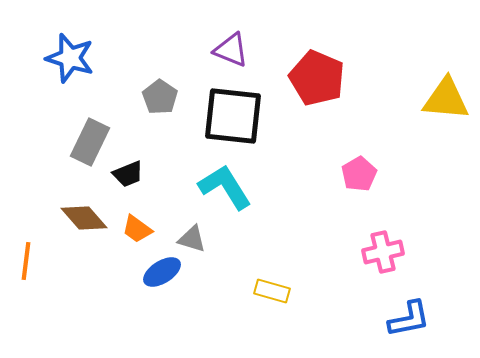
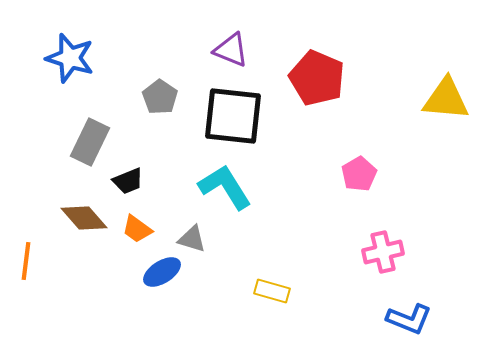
black trapezoid: moved 7 px down
blue L-shape: rotated 33 degrees clockwise
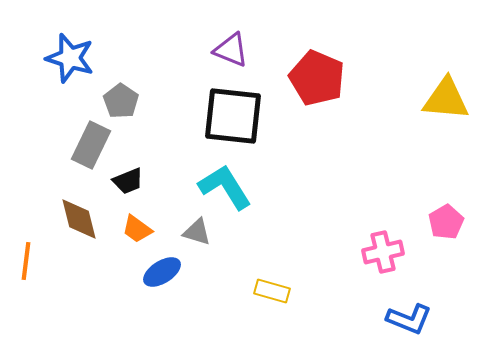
gray pentagon: moved 39 px left, 4 px down
gray rectangle: moved 1 px right, 3 px down
pink pentagon: moved 87 px right, 48 px down
brown diamond: moved 5 px left, 1 px down; rotated 27 degrees clockwise
gray triangle: moved 5 px right, 7 px up
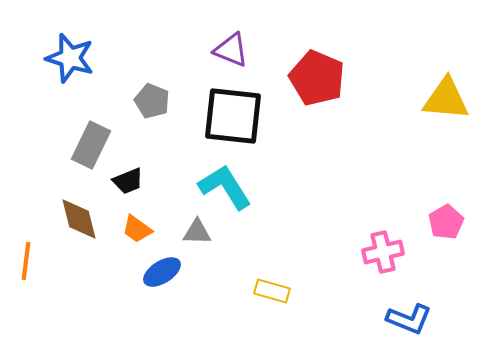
gray pentagon: moved 31 px right; rotated 12 degrees counterclockwise
gray triangle: rotated 16 degrees counterclockwise
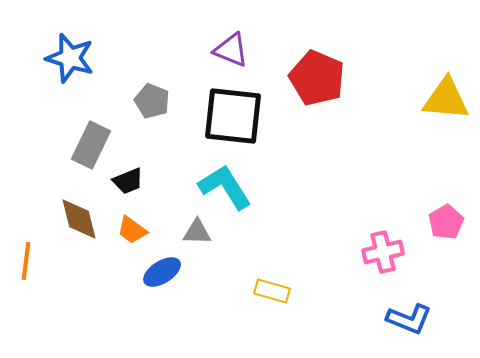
orange trapezoid: moved 5 px left, 1 px down
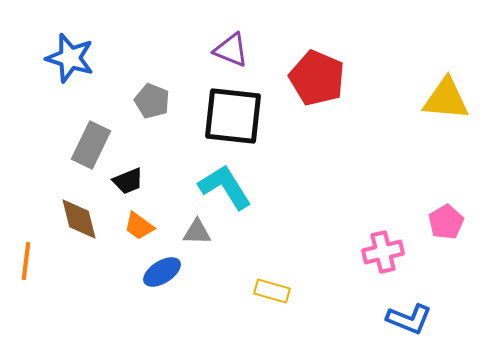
orange trapezoid: moved 7 px right, 4 px up
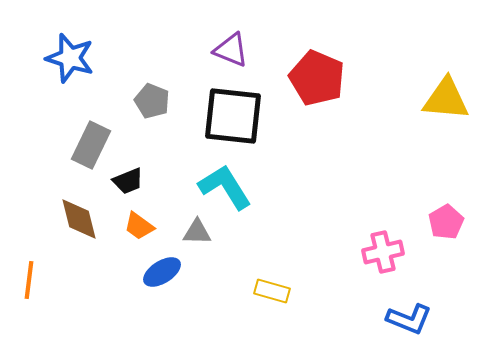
orange line: moved 3 px right, 19 px down
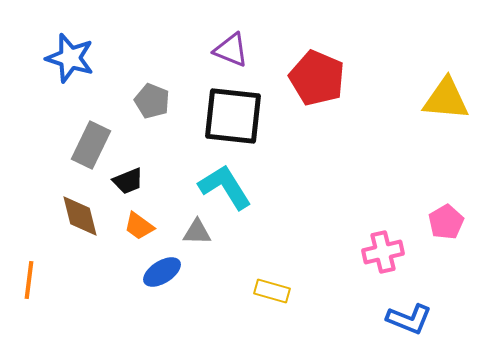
brown diamond: moved 1 px right, 3 px up
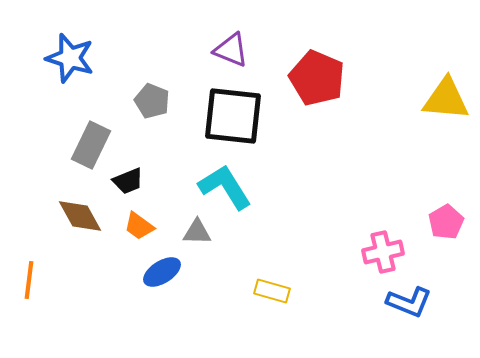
brown diamond: rotated 15 degrees counterclockwise
blue L-shape: moved 17 px up
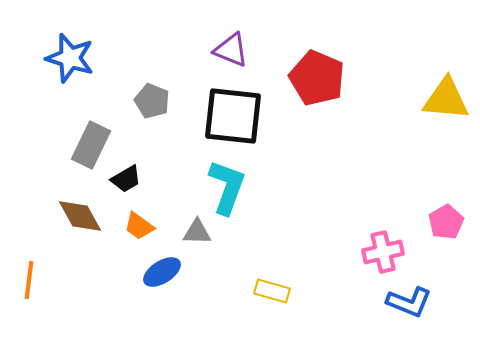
black trapezoid: moved 2 px left, 2 px up; rotated 8 degrees counterclockwise
cyan L-shape: moved 2 px right; rotated 52 degrees clockwise
